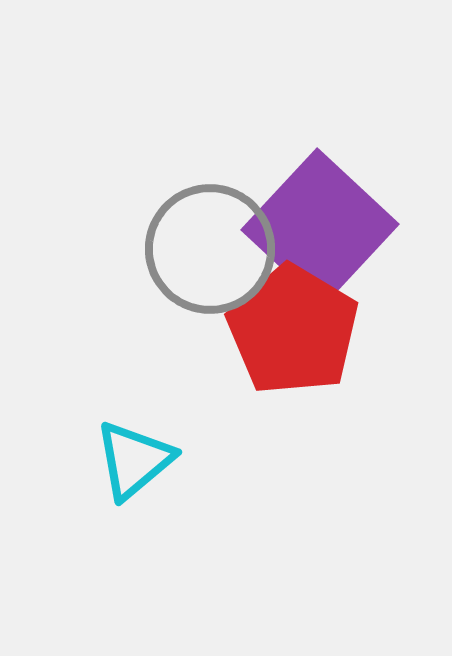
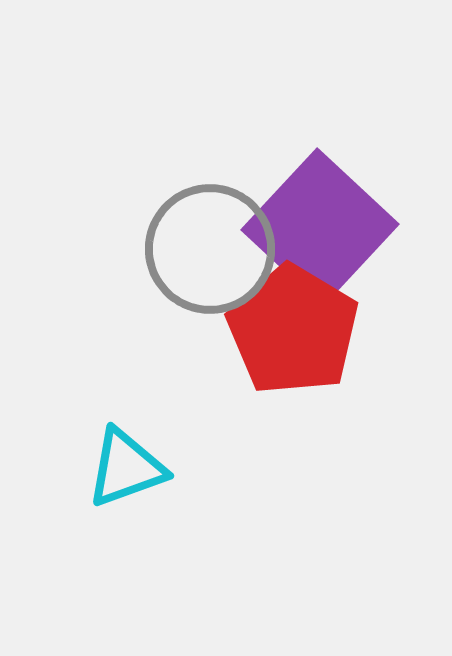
cyan triangle: moved 8 px left, 8 px down; rotated 20 degrees clockwise
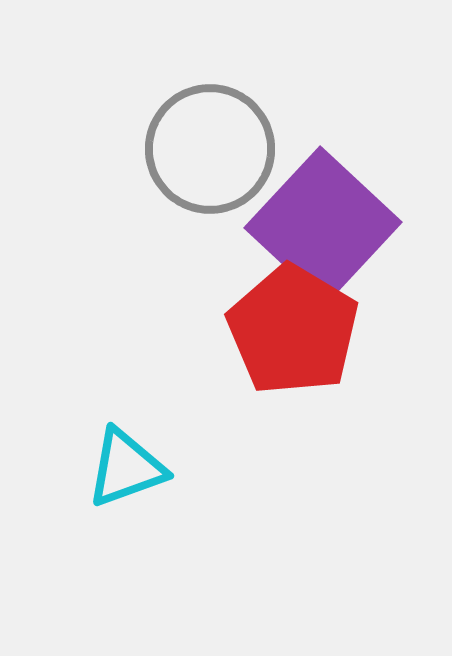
purple square: moved 3 px right, 2 px up
gray circle: moved 100 px up
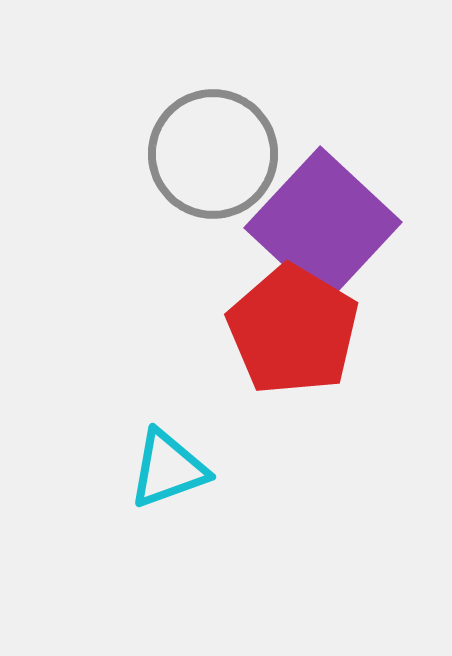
gray circle: moved 3 px right, 5 px down
cyan triangle: moved 42 px right, 1 px down
